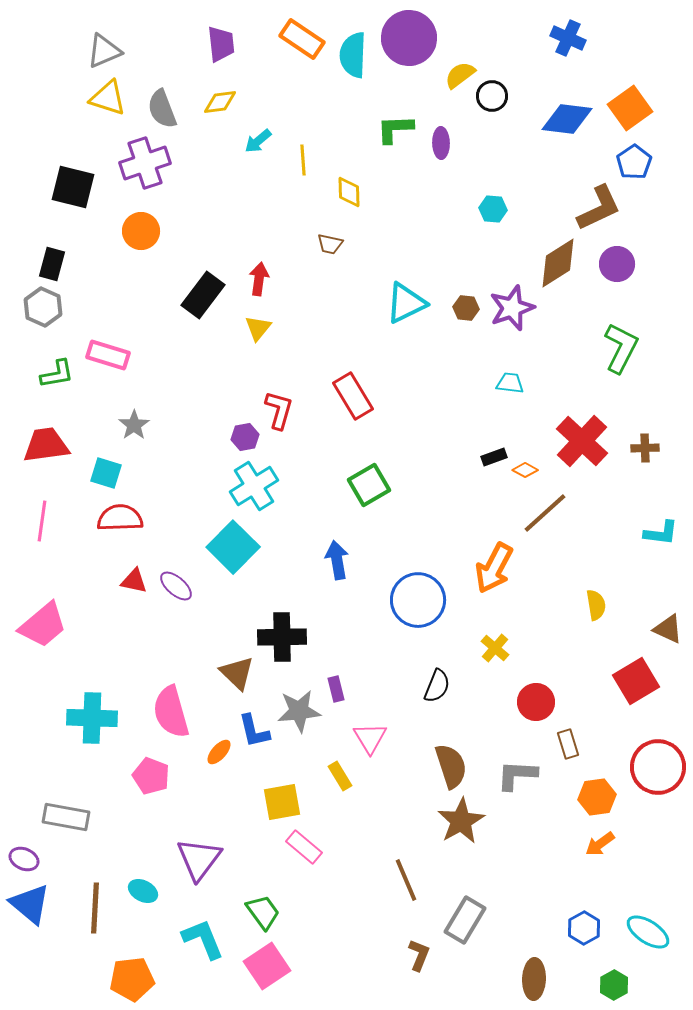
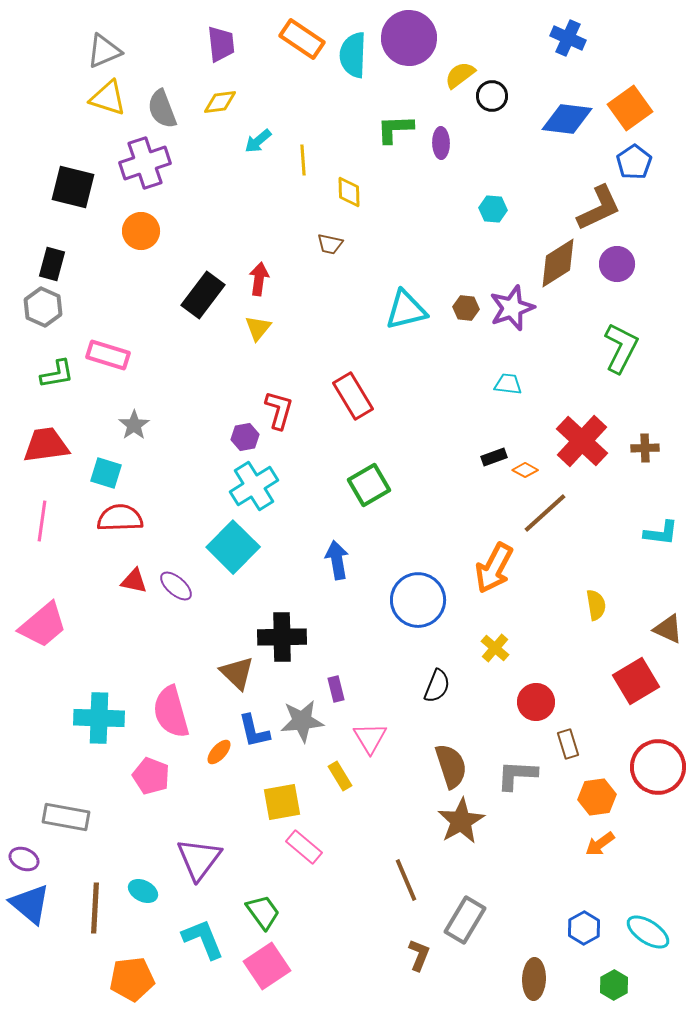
cyan triangle at (406, 303): moved 7 px down; rotated 12 degrees clockwise
cyan trapezoid at (510, 383): moved 2 px left, 1 px down
gray star at (299, 711): moved 3 px right, 10 px down
cyan cross at (92, 718): moved 7 px right
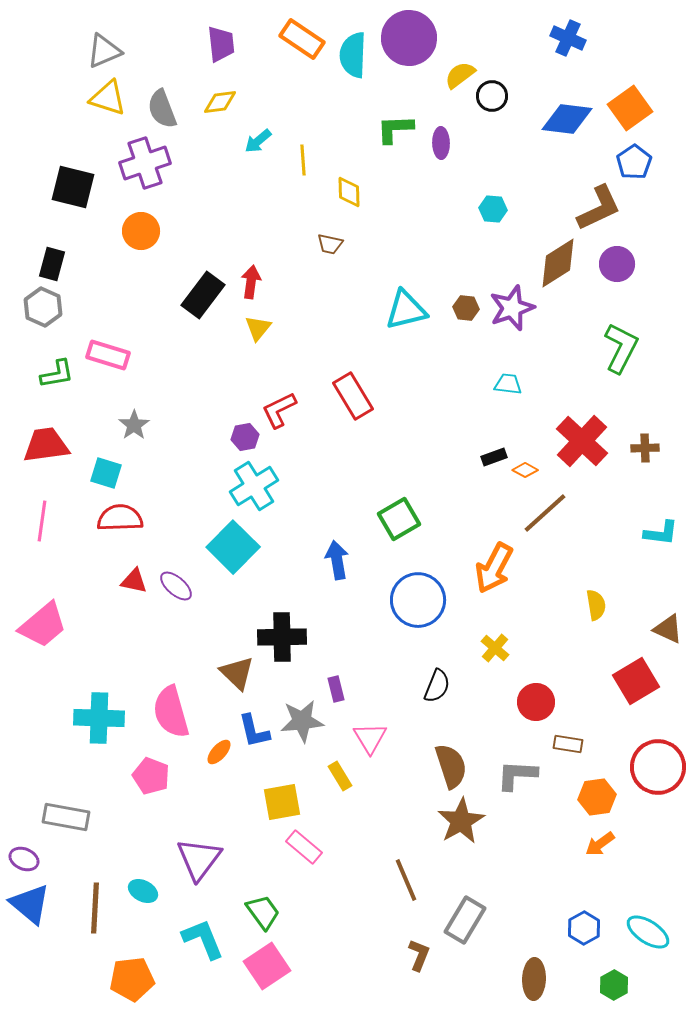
red arrow at (259, 279): moved 8 px left, 3 px down
red L-shape at (279, 410): rotated 132 degrees counterclockwise
green square at (369, 485): moved 30 px right, 34 px down
brown rectangle at (568, 744): rotated 64 degrees counterclockwise
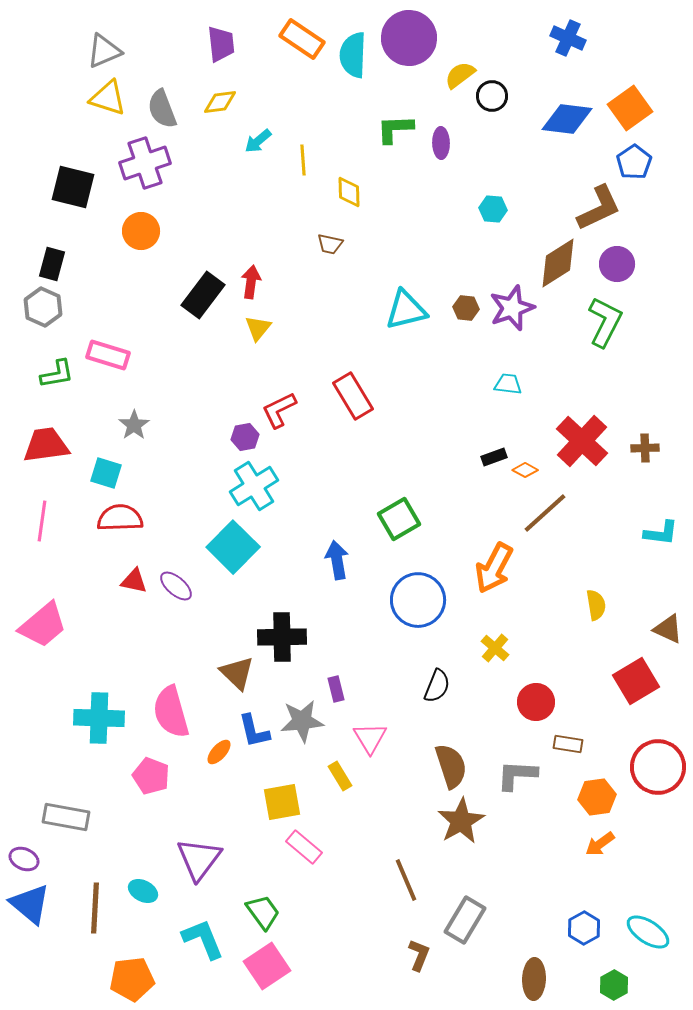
green L-shape at (621, 348): moved 16 px left, 26 px up
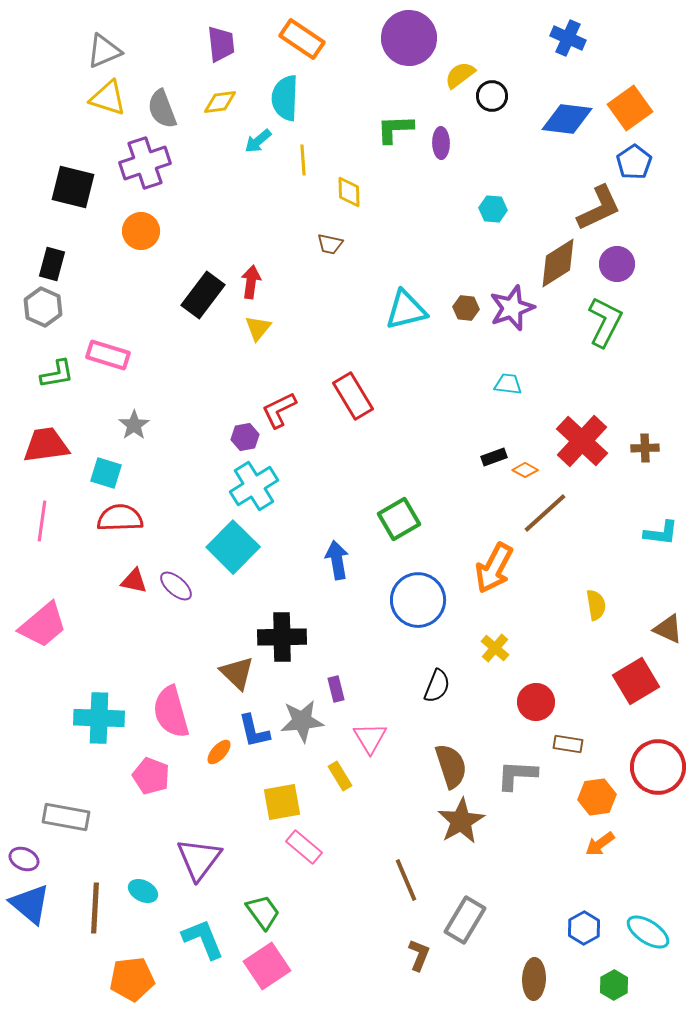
cyan semicircle at (353, 55): moved 68 px left, 43 px down
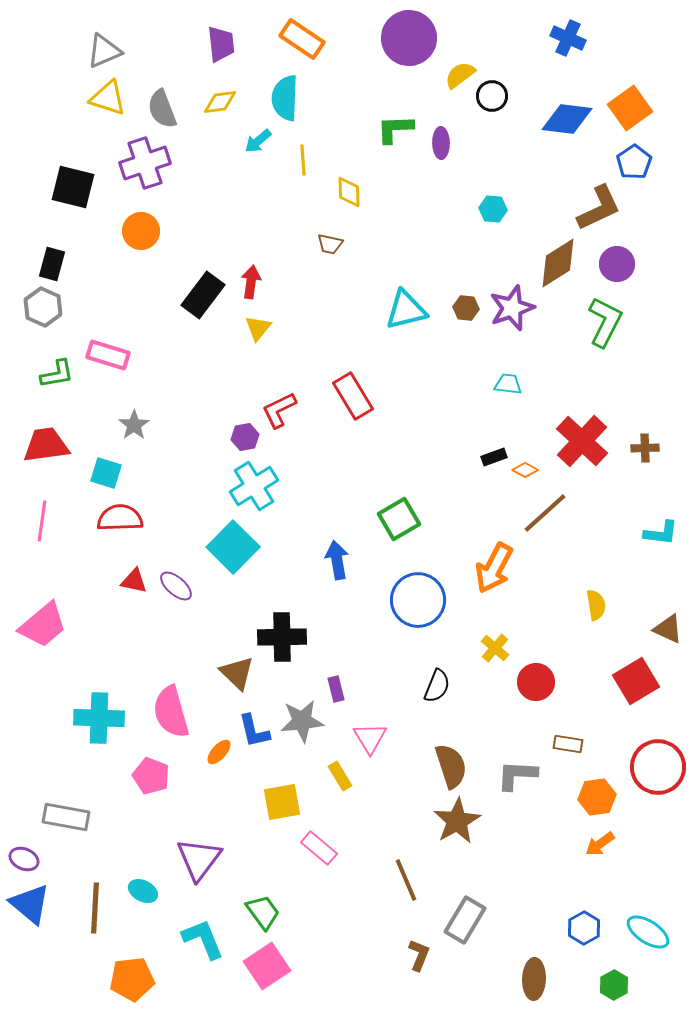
red circle at (536, 702): moved 20 px up
brown star at (461, 821): moved 4 px left
pink rectangle at (304, 847): moved 15 px right, 1 px down
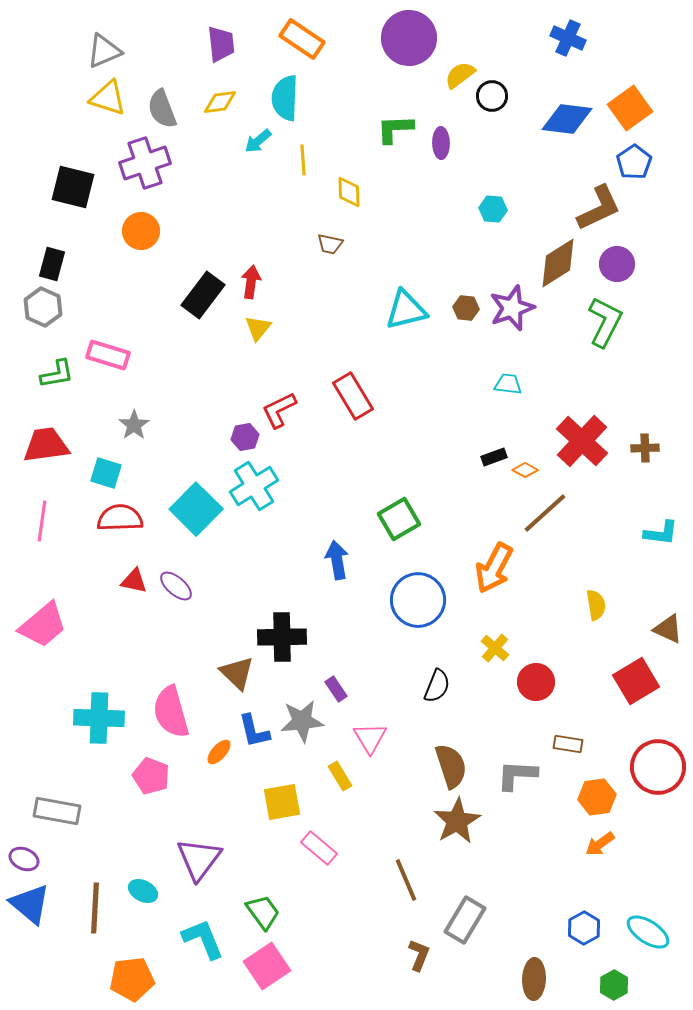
cyan square at (233, 547): moved 37 px left, 38 px up
purple rectangle at (336, 689): rotated 20 degrees counterclockwise
gray rectangle at (66, 817): moved 9 px left, 6 px up
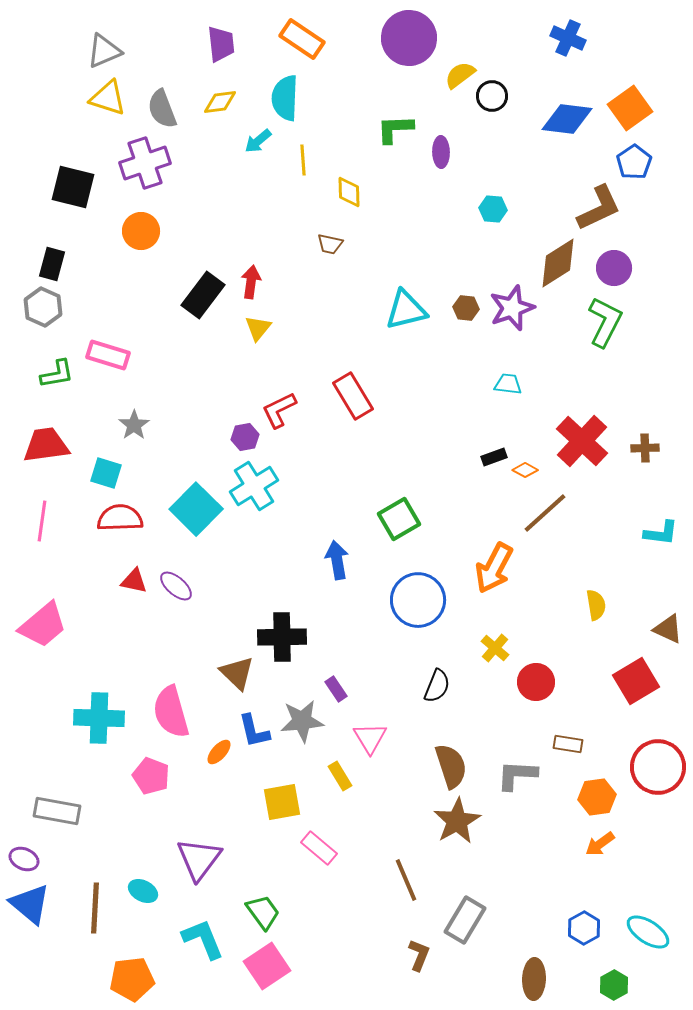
purple ellipse at (441, 143): moved 9 px down
purple circle at (617, 264): moved 3 px left, 4 px down
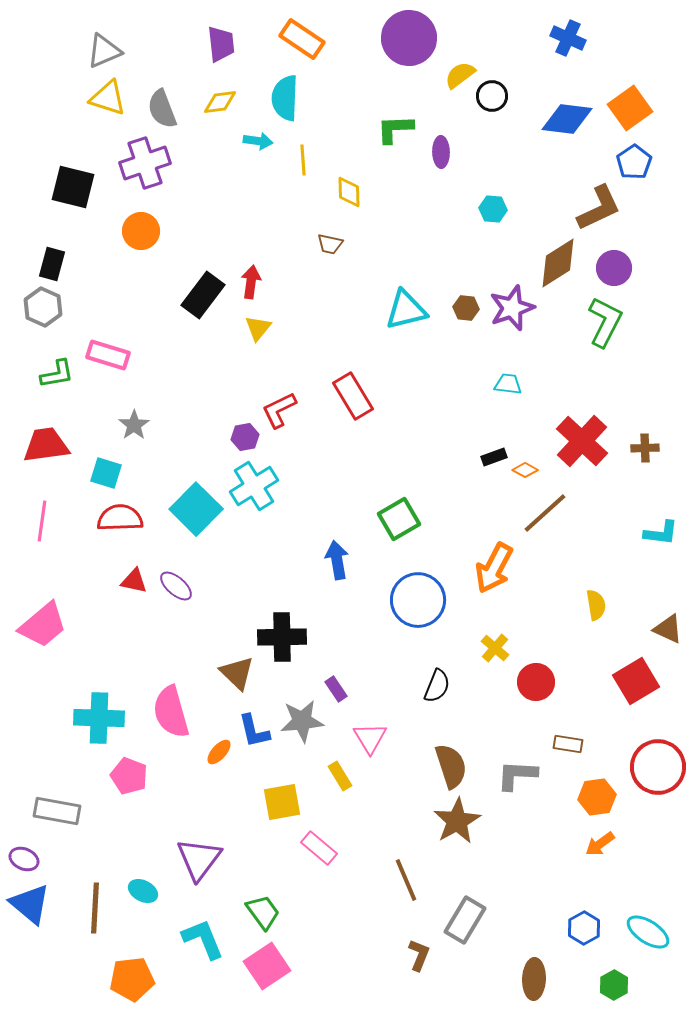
cyan arrow at (258, 141): rotated 132 degrees counterclockwise
pink pentagon at (151, 776): moved 22 px left
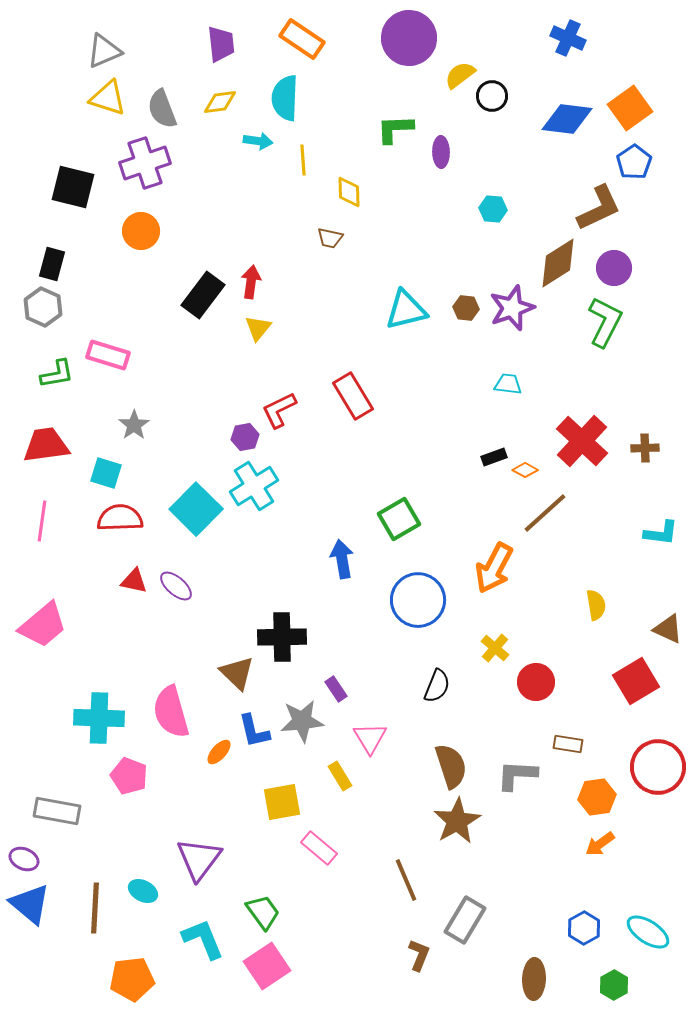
brown trapezoid at (330, 244): moved 6 px up
blue arrow at (337, 560): moved 5 px right, 1 px up
